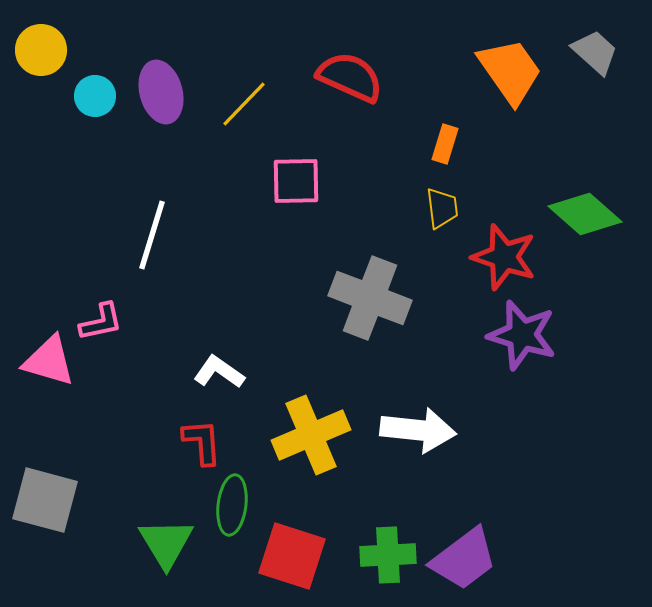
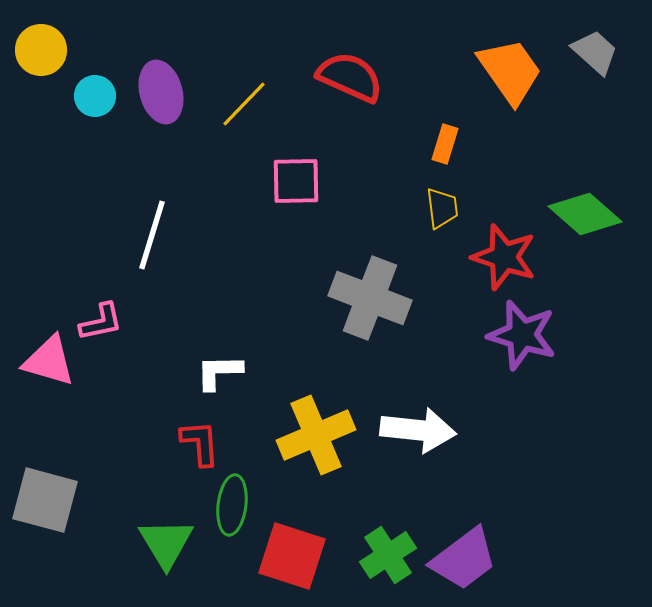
white L-shape: rotated 36 degrees counterclockwise
yellow cross: moved 5 px right
red L-shape: moved 2 px left, 1 px down
green cross: rotated 30 degrees counterclockwise
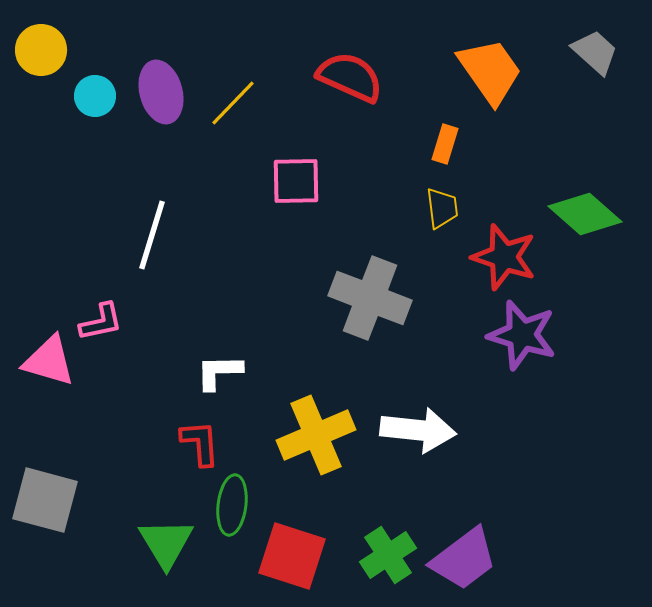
orange trapezoid: moved 20 px left
yellow line: moved 11 px left, 1 px up
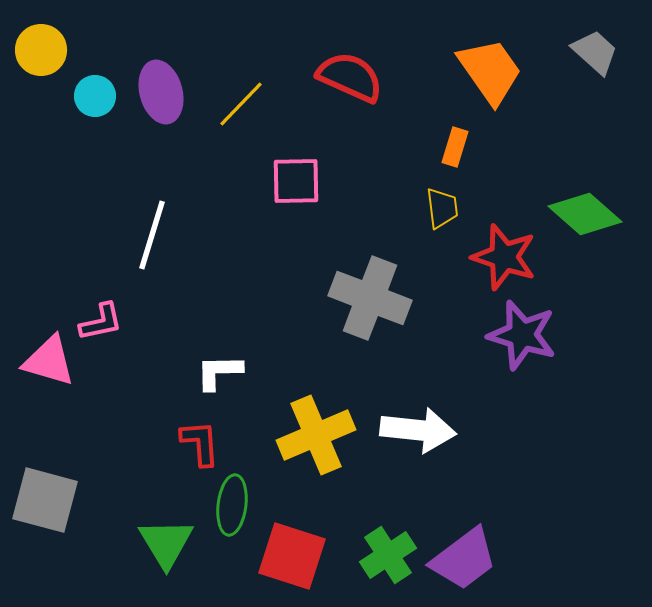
yellow line: moved 8 px right, 1 px down
orange rectangle: moved 10 px right, 3 px down
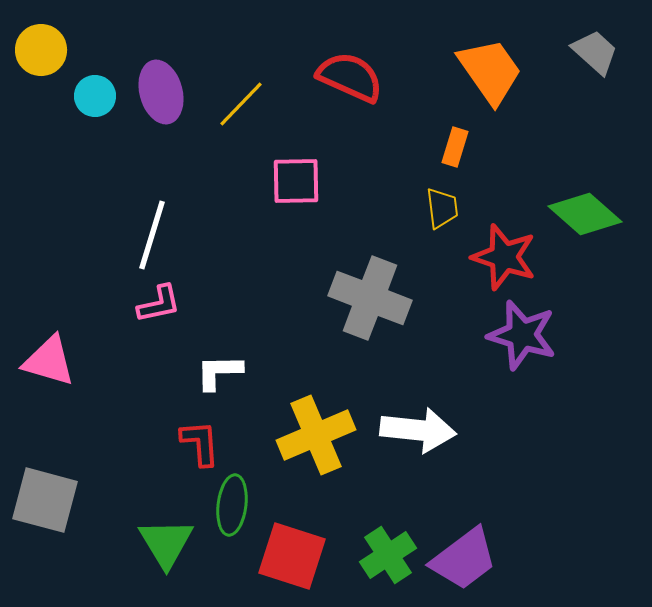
pink L-shape: moved 58 px right, 18 px up
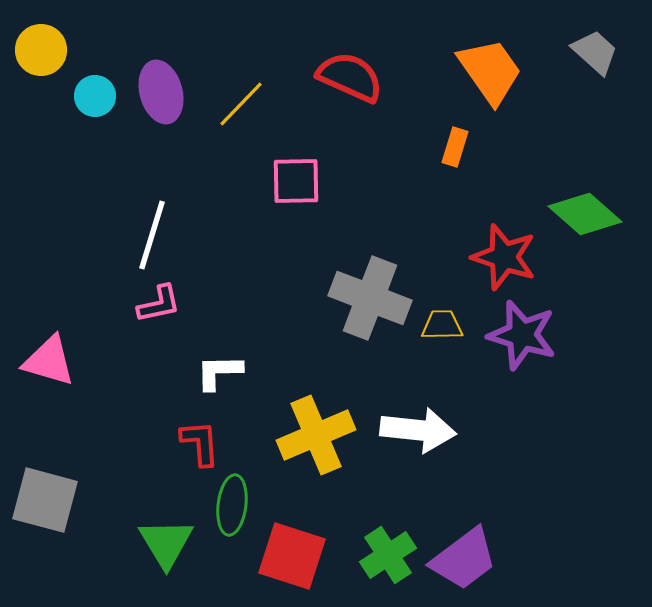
yellow trapezoid: moved 117 px down; rotated 84 degrees counterclockwise
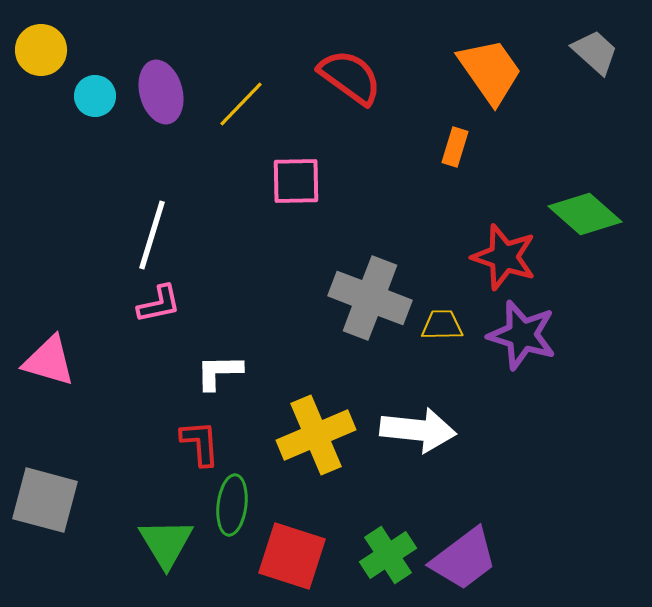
red semicircle: rotated 12 degrees clockwise
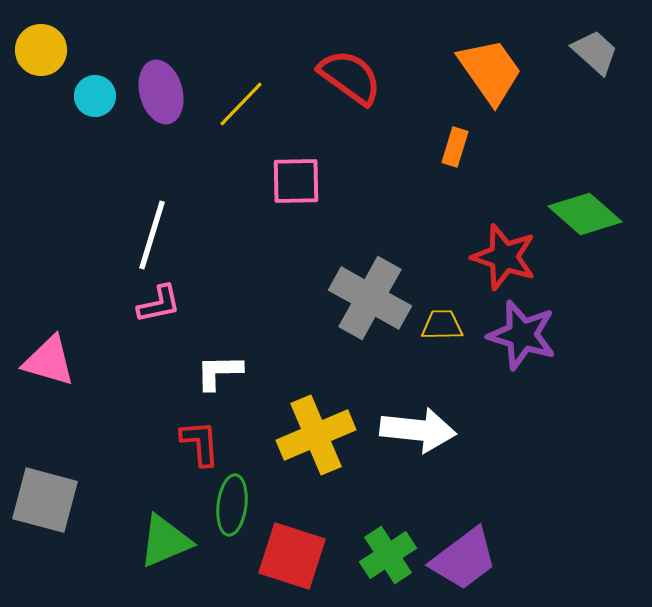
gray cross: rotated 8 degrees clockwise
green triangle: moved 1 px left, 2 px up; rotated 38 degrees clockwise
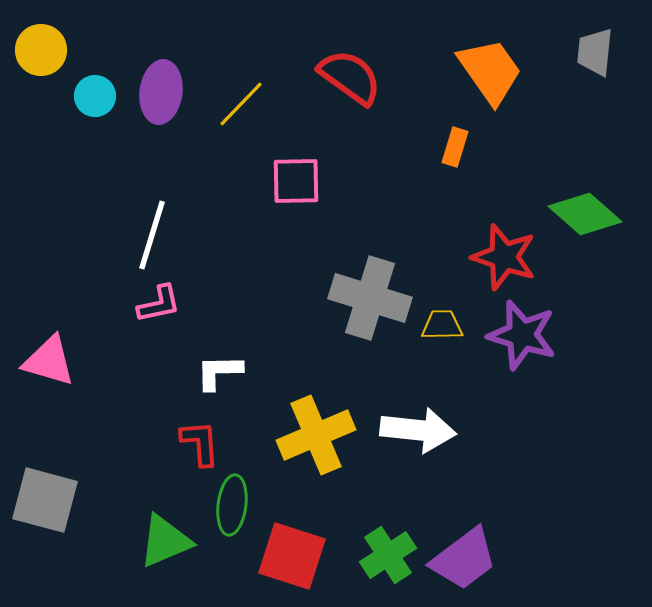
gray trapezoid: rotated 126 degrees counterclockwise
purple ellipse: rotated 22 degrees clockwise
gray cross: rotated 12 degrees counterclockwise
